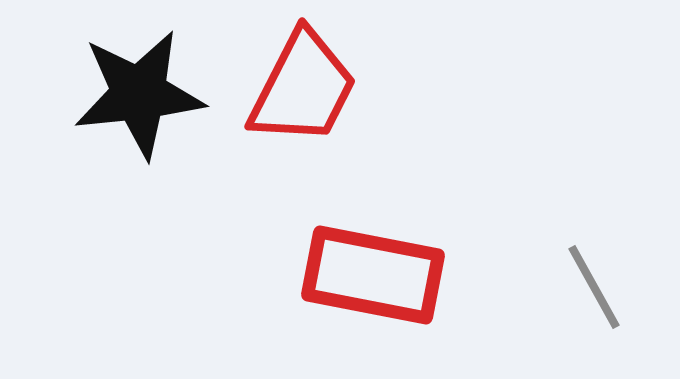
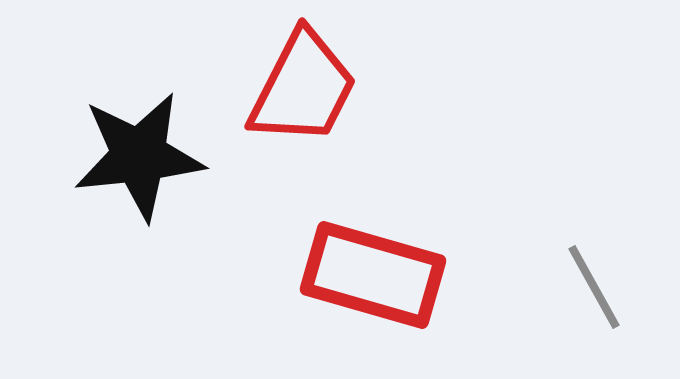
black star: moved 62 px down
red rectangle: rotated 5 degrees clockwise
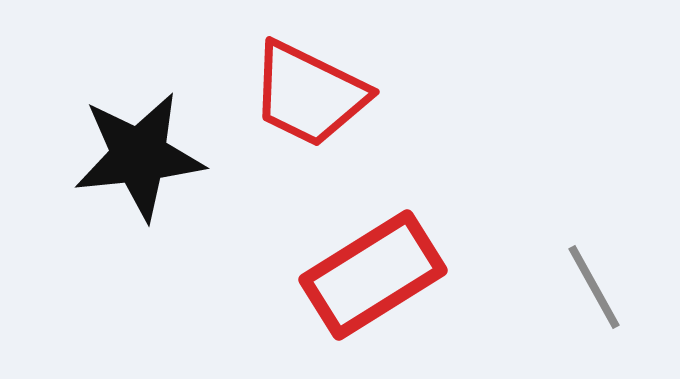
red trapezoid: moved 6 px right, 6 px down; rotated 89 degrees clockwise
red rectangle: rotated 48 degrees counterclockwise
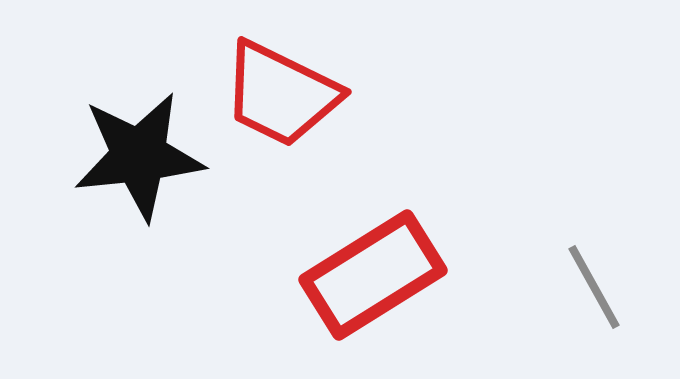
red trapezoid: moved 28 px left
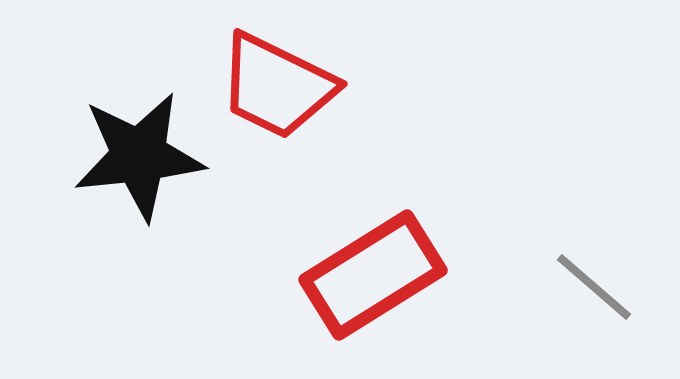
red trapezoid: moved 4 px left, 8 px up
gray line: rotated 20 degrees counterclockwise
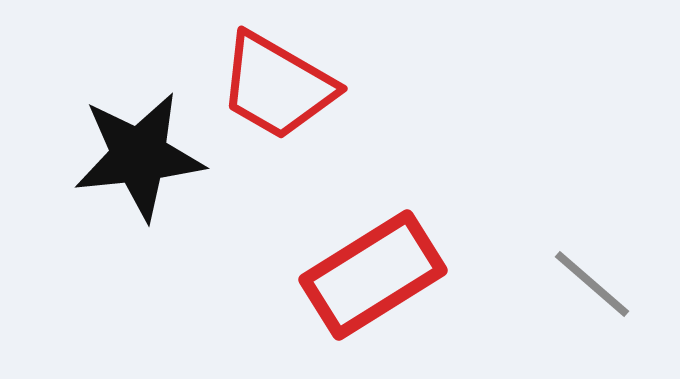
red trapezoid: rotated 4 degrees clockwise
gray line: moved 2 px left, 3 px up
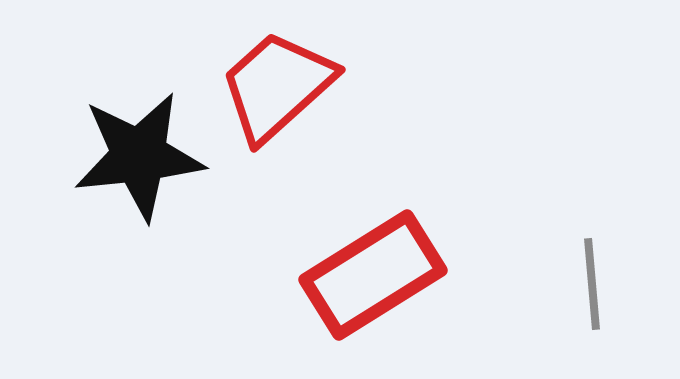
red trapezoid: rotated 108 degrees clockwise
gray line: rotated 44 degrees clockwise
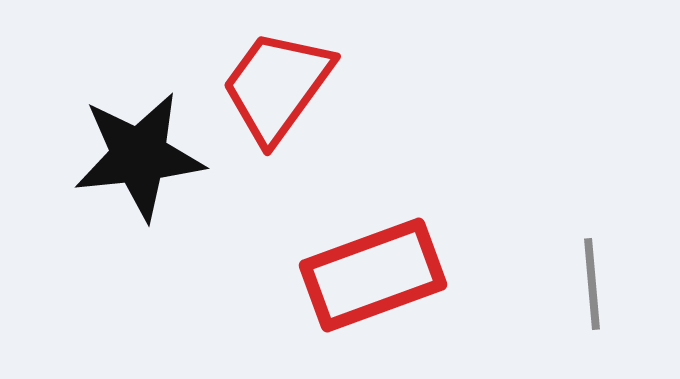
red trapezoid: rotated 12 degrees counterclockwise
red rectangle: rotated 12 degrees clockwise
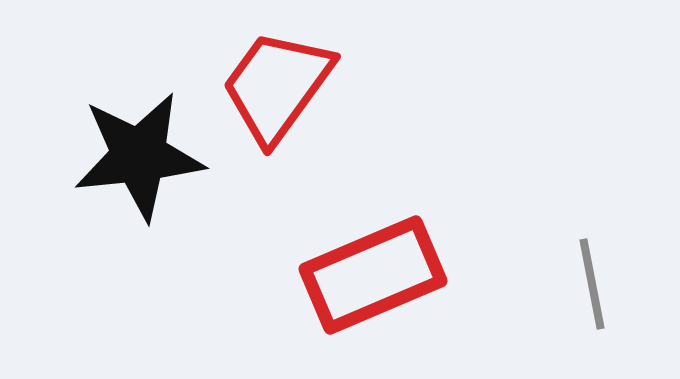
red rectangle: rotated 3 degrees counterclockwise
gray line: rotated 6 degrees counterclockwise
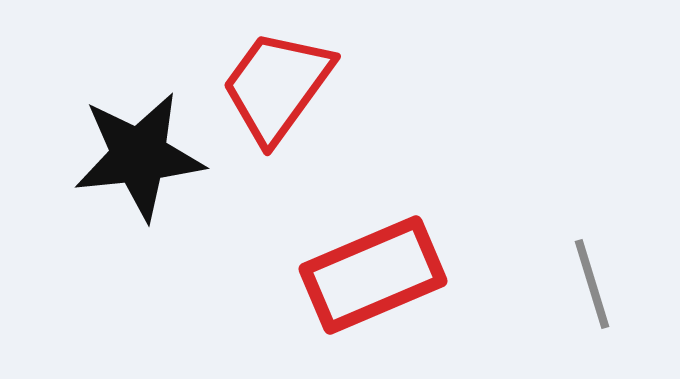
gray line: rotated 6 degrees counterclockwise
